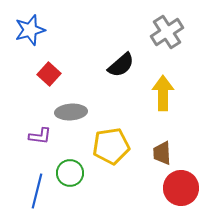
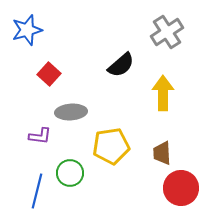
blue star: moved 3 px left
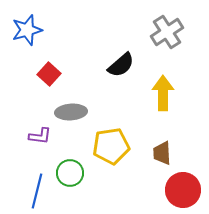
red circle: moved 2 px right, 2 px down
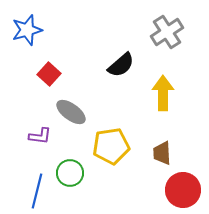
gray ellipse: rotated 40 degrees clockwise
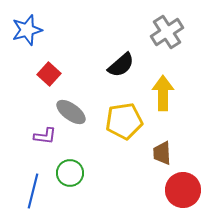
purple L-shape: moved 5 px right
yellow pentagon: moved 13 px right, 25 px up
blue line: moved 4 px left
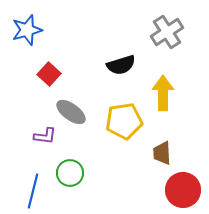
black semicircle: rotated 24 degrees clockwise
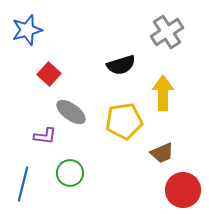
brown trapezoid: rotated 110 degrees counterclockwise
blue line: moved 10 px left, 7 px up
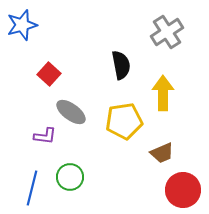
blue star: moved 5 px left, 5 px up
black semicircle: rotated 84 degrees counterclockwise
green circle: moved 4 px down
blue line: moved 9 px right, 4 px down
